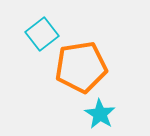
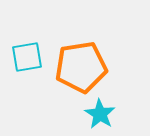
cyan square: moved 15 px left, 23 px down; rotated 28 degrees clockwise
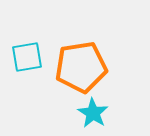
cyan star: moved 7 px left, 1 px up
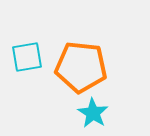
orange pentagon: rotated 15 degrees clockwise
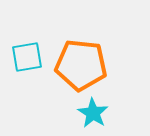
orange pentagon: moved 2 px up
